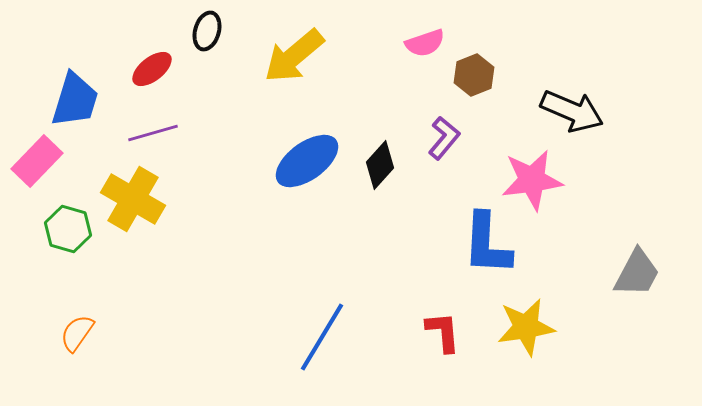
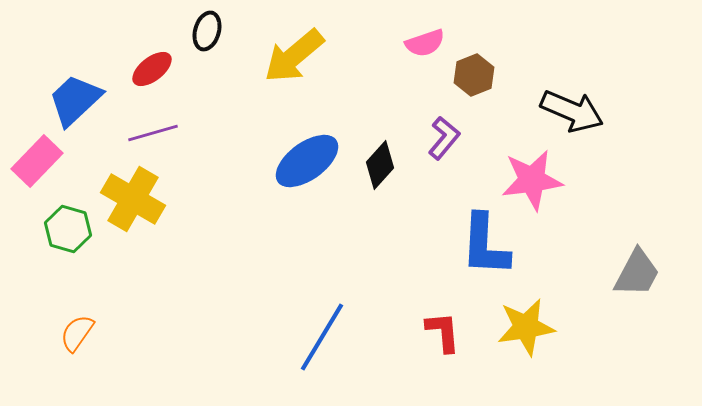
blue trapezoid: rotated 150 degrees counterclockwise
blue L-shape: moved 2 px left, 1 px down
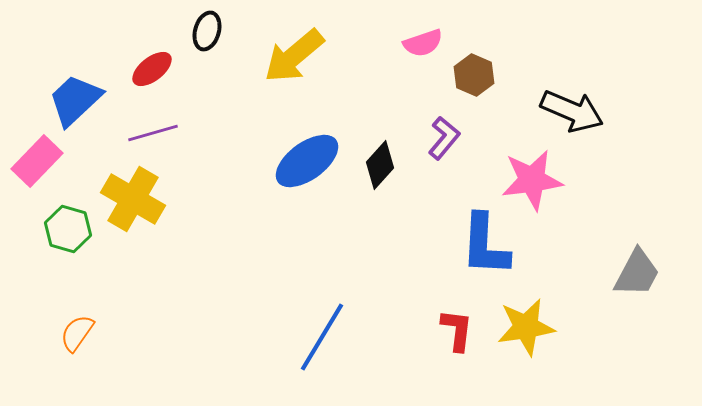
pink semicircle: moved 2 px left
brown hexagon: rotated 15 degrees counterclockwise
red L-shape: moved 14 px right, 2 px up; rotated 12 degrees clockwise
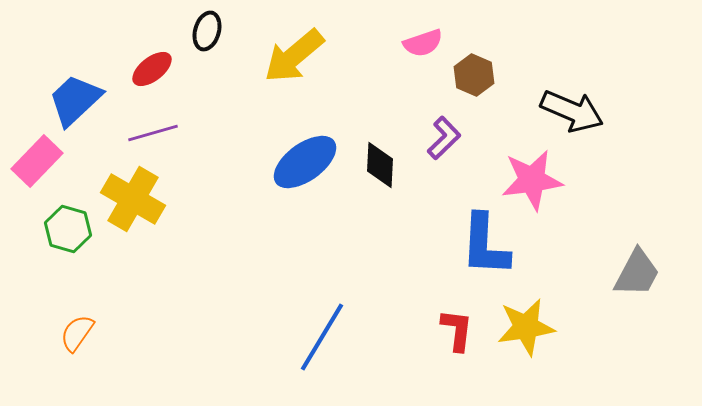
purple L-shape: rotated 6 degrees clockwise
blue ellipse: moved 2 px left, 1 px down
black diamond: rotated 39 degrees counterclockwise
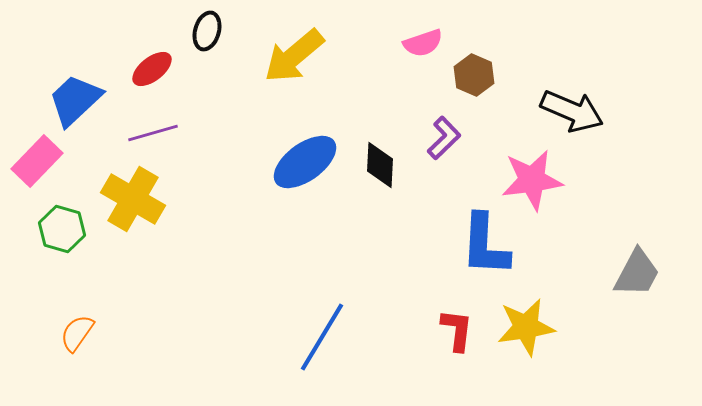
green hexagon: moved 6 px left
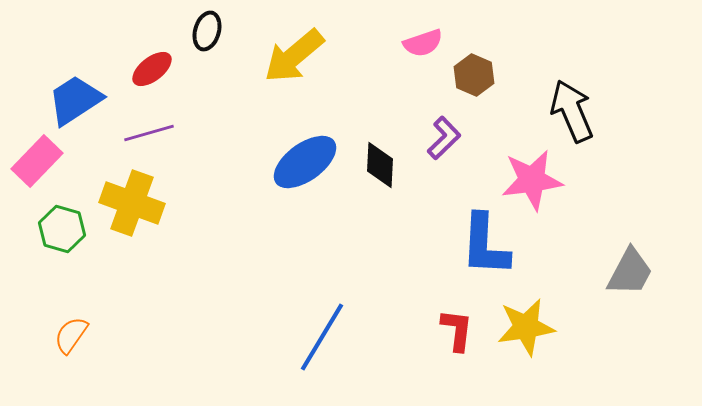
blue trapezoid: rotated 10 degrees clockwise
black arrow: rotated 136 degrees counterclockwise
purple line: moved 4 px left
yellow cross: moved 1 px left, 4 px down; rotated 10 degrees counterclockwise
gray trapezoid: moved 7 px left, 1 px up
orange semicircle: moved 6 px left, 2 px down
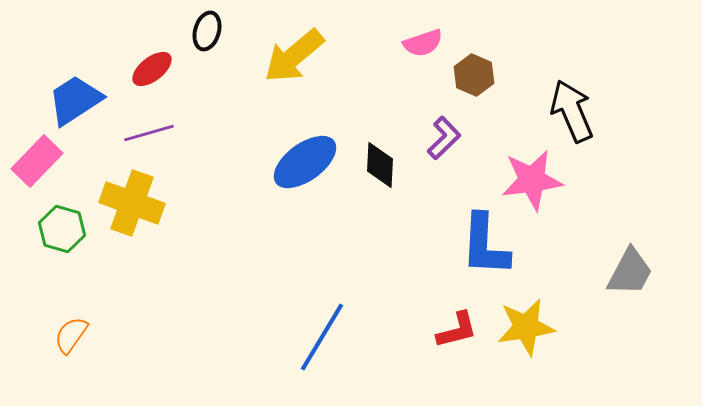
red L-shape: rotated 69 degrees clockwise
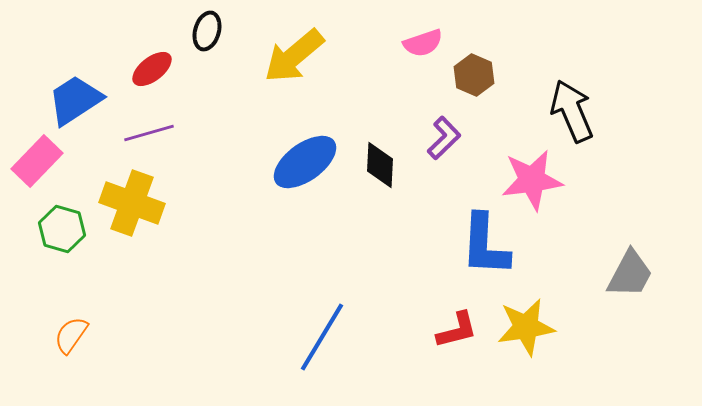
gray trapezoid: moved 2 px down
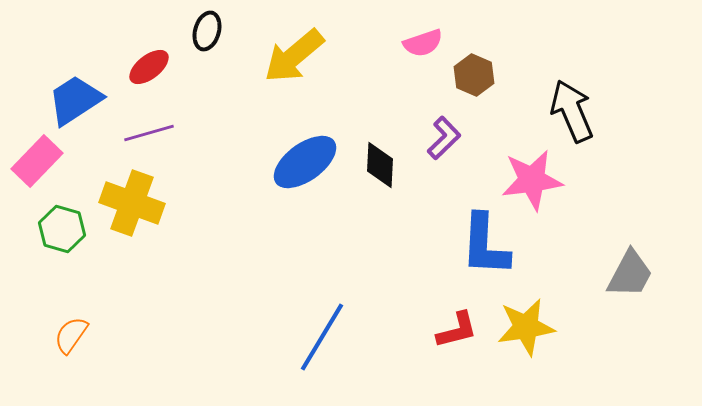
red ellipse: moved 3 px left, 2 px up
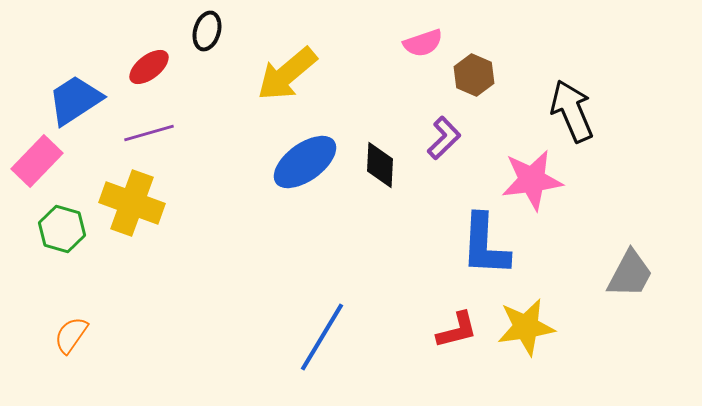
yellow arrow: moved 7 px left, 18 px down
